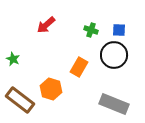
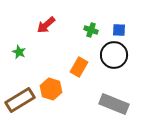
green star: moved 6 px right, 7 px up
brown rectangle: rotated 68 degrees counterclockwise
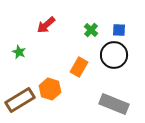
green cross: rotated 24 degrees clockwise
orange hexagon: moved 1 px left
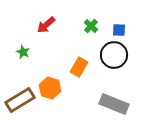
green cross: moved 4 px up
green star: moved 4 px right
orange hexagon: moved 1 px up
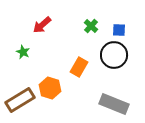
red arrow: moved 4 px left
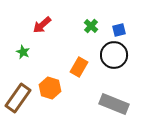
blue square: rotated 16 degrees counterclockwise
brown rectangle: moved 2 px left, 2 px up; rotated 24 degrees counterclockwise
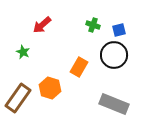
green cross: moved 2 px right, 1 px up; rotated 24 degrees counterclockwise
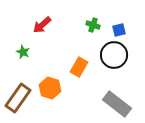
gray rectangle: moved 3 px right; rotated 16 degrees clockwise
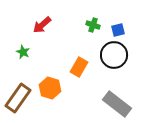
blue square: moved 1 px left
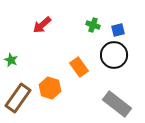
green star: moved 12 px left, 8 px down
orange rectangle: rotated 66 degrees counterclockwise
